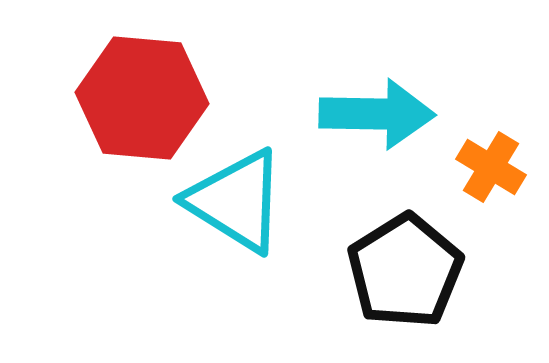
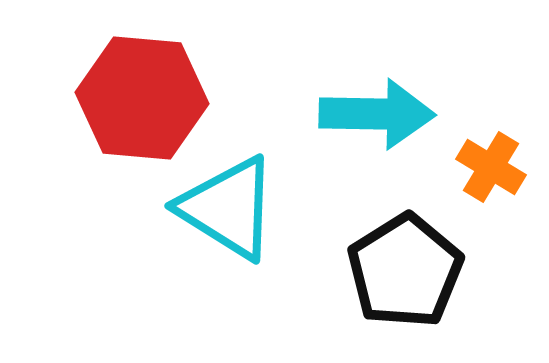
cyan triangle: moved 8 px left, 7 px down
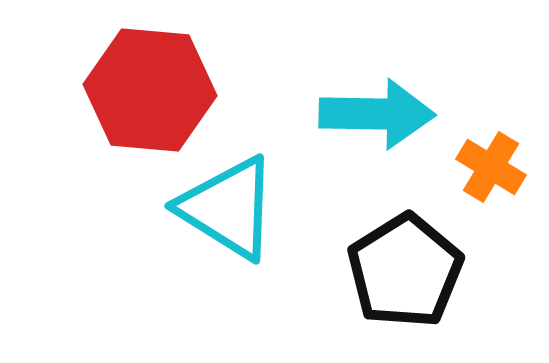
red hexagon: moved 8 px right, 8 px up
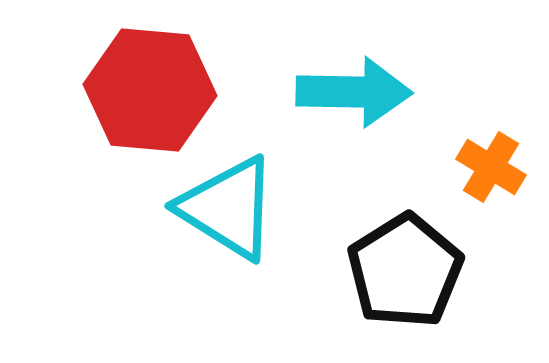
cyan arrow: moved 23 px left, 22 px up
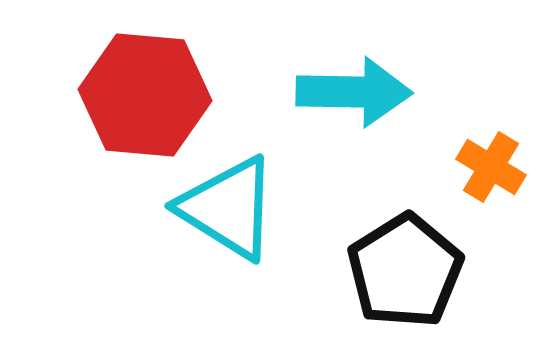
red hexagon: moved 5 px left, 5 px down
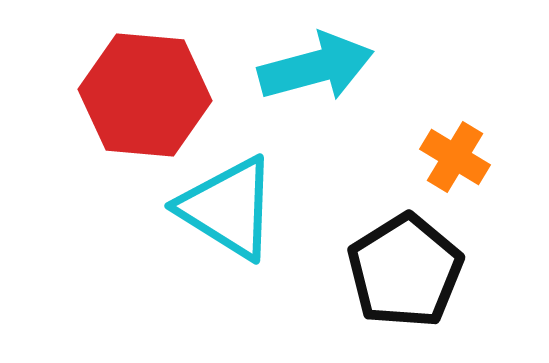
cyan arrow: moved 38 px left, 25 px up; rotated 16 degrees counterclockwise
orange cross: moved 36 px left, 10 px up
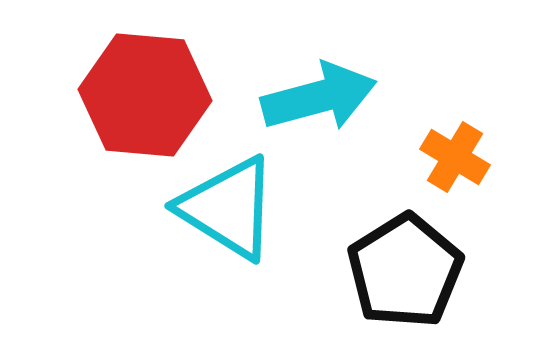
cyan arrow: moved 3 px right, 30 px down
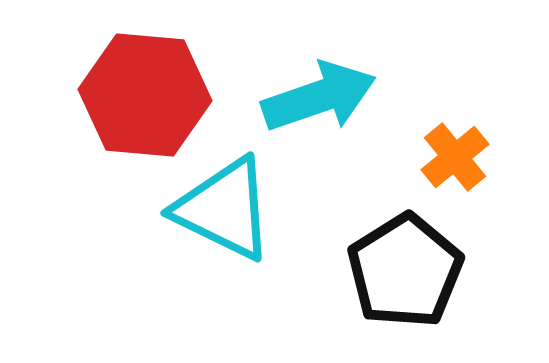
cyan arrow: rotated 4 degrees counterclockwise
orange cross: rotated 20 degrees clockwise
cyan triangle: moved 4 px left, 1 px down; rotated 6 degrees counterclockwise
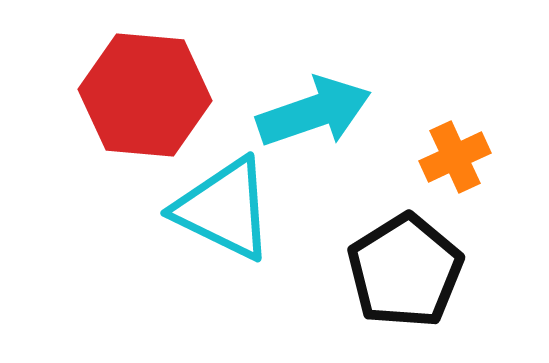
cyan arrow: moved 5 px left, 15 px down
orange cross: rotated 14 degrees clockwise
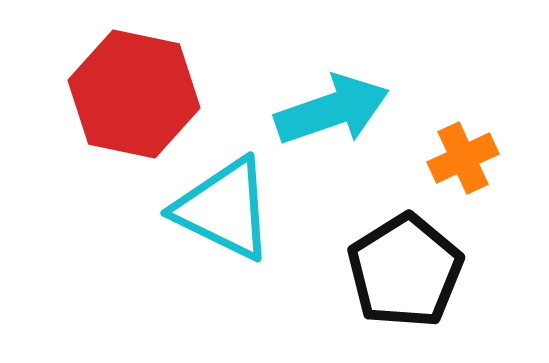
red hexagon: moved 11 px left, 1 px up; rotated 7 degrees clockwise
cyan arrow: moved 18 px right, 2 px up
orange cross: moved 8 px right, 1 px down
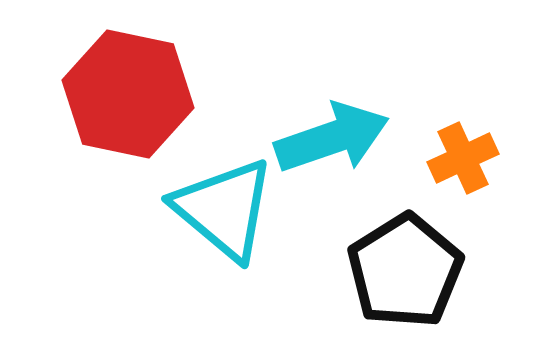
red hexagon: moved 6 px left
cyan arrow: moved 28 px down
cyan triangle: rotated 14 degrees clockwise
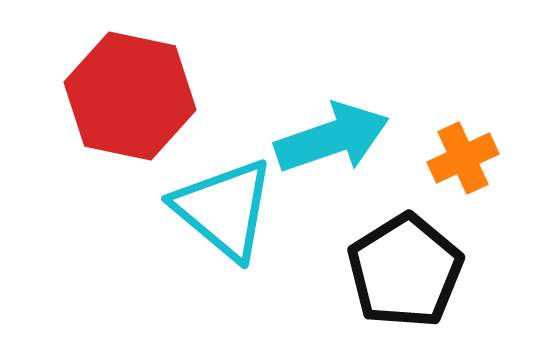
red hexagon: moved 2 px right, 2 px down
